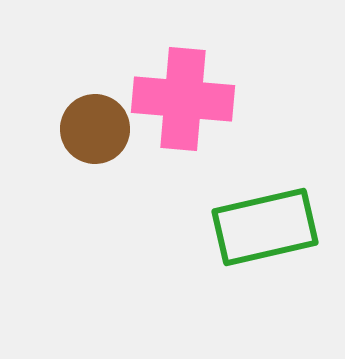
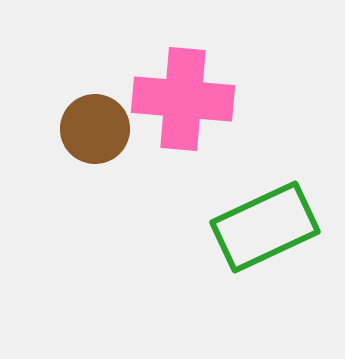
green rectangle: rotated 12 degrees counterclockwise
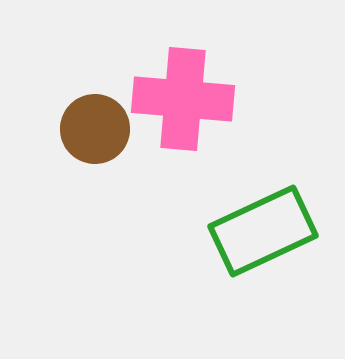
green rectangle: moved 2 px left, 4 px down
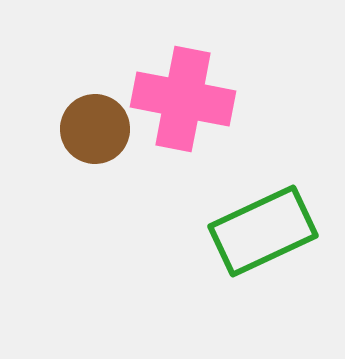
pink cross: rotated 6 degrees clockwise
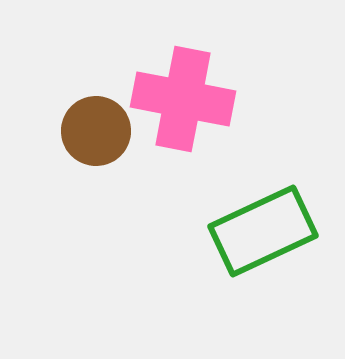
brown circle: moved 1 px right, 2 px down
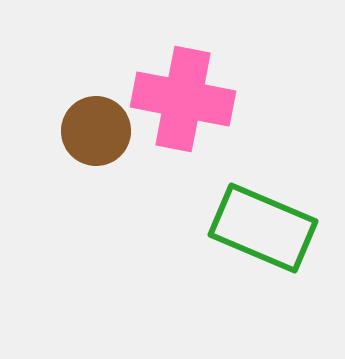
green rectangle: moved 3 px up; rotated 48 degrees clockwise
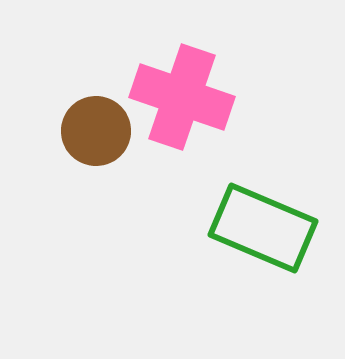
pink cross: moved 1 px left, 2 px up; rotated 8 degrees clockwise
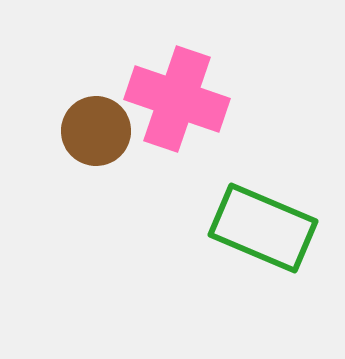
pink cross: moved 5 px left, 2 px down
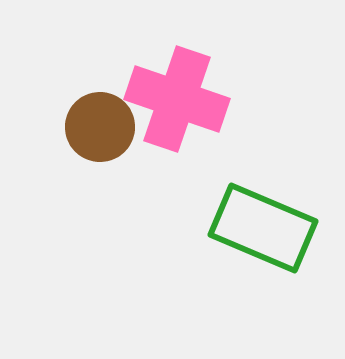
brown circle: moved 4 px right, 4 px up
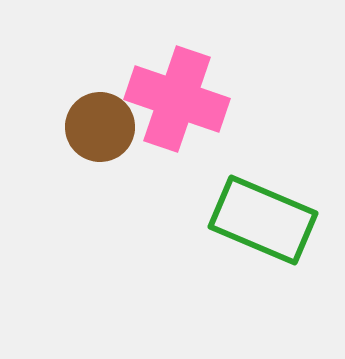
green rectangle: moved 8 px up
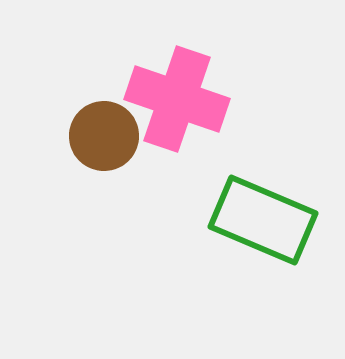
brown circle: moved 4 px right, 9 px down
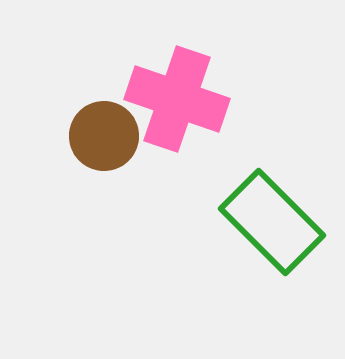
green rectangle: moved 9 px right, 2 px down; rotated 22 degrees clockwise
